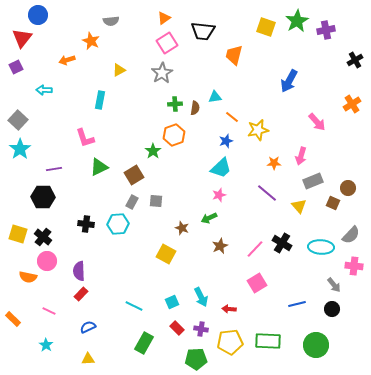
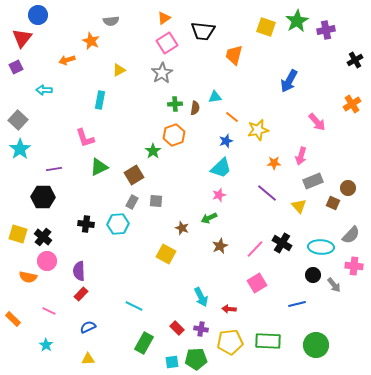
cyan square at (172, 302): moved 60 px down; rotated 16 degrees clockwise
black circle at (332, 309): moved 19 px left, 34 px up
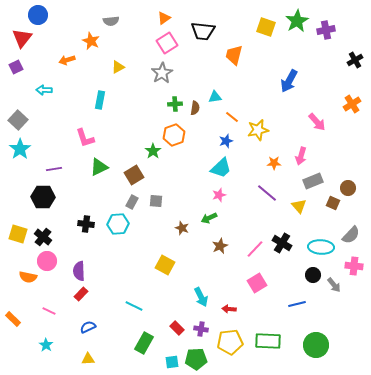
yellow triangle at (119, 70): moved 1 px left, 3 px up
yellow square at (166, 254): moved 1 px left, 11 px down
